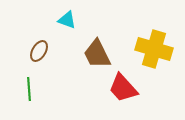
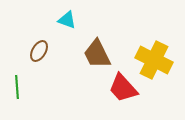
yellow cross: moved 11 px down; rotated 9 degrees clockwise
green line: moved 12 px left, 2 px up
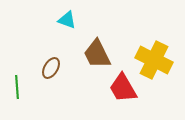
brown ellipse: moved 12 px right, 17 px down
red trapezoid: rotated 12 degrees clockwise
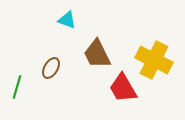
green line: rotated 20 degrees clockwise
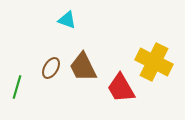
brown trapezoid: moved 14 px left, 13 px down
yellow cross: moved 2 px down
red trapezoid: moved 2 px left
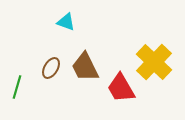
cyan triangle: moved 1 px left, 2 px down
yellow cross: rotated 18 degrees clockwise
brown trapezoid: moved 2 px right
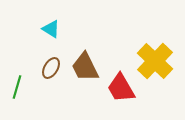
cyan triangle: moved 15 px left, 7 px down; rotated 12 degrees clockwise
yellow cross: moved 1 px right, 1 px up
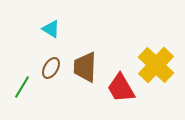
yellow cross: moved 1 px right, 4 px down
brown trapezoid: rotated 28 degrees clockwise
green line: moved 5 px right; rotated 15 degrees clockwise
